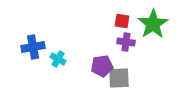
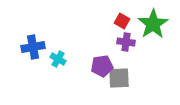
red square: rotated 21 degrees clockwise
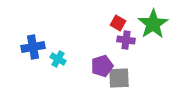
red square: moved 4 px left, 2 px down
purple cross: moved 2 px up
purple pentagon: rotated 10 degrees counterclockwise
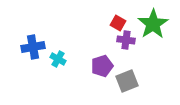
gray square: moved 8 px right, 3 px down; rotated 20 degrees counterclockwise
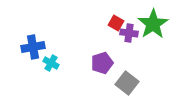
red square: moved 2 px left
purple cross: moved 3 px right, 7 px up
cyan cross: moved 7 px left, 4 px down
purple pentagon: moved 3 px up
gray square: moved 2 px down; rotated 30 degrees counterclockwise
